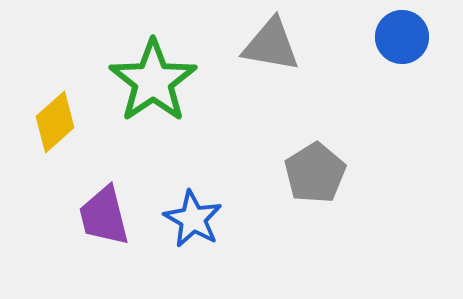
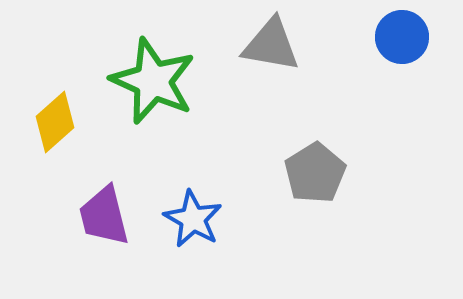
green star: rotated 14 degrees counterclockwise
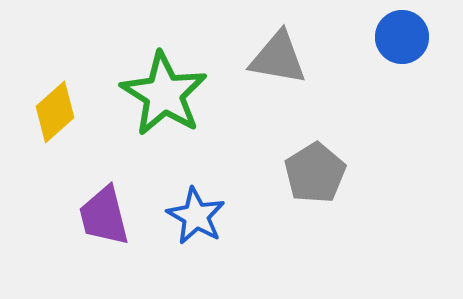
gray triangle: moved 7 px right, 13 px down
green star: moved 11 px right, 13 px down; rotated 8 degrees clockwise
yellow diamond: moved 10 px up
blue star: moved 3 px right, 3 px up
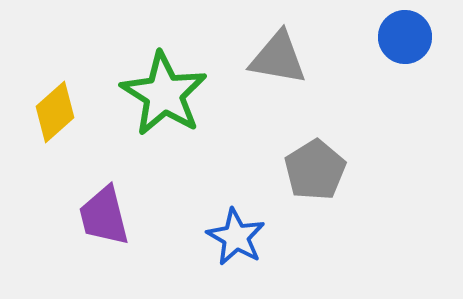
blue circle: moved 3 px right
gray pentagon: moved 3 px up
blue star: moved 40 px right, 21 px down
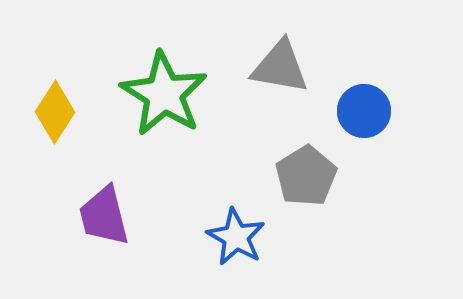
blue circle: moved 41 px left, 74 px down
gray triangle: moved 2 px right, 9 px down
yellow diamond: rotated 16 degrees counterclockwise
gray pentagon: moved 9 px left, 6 px down
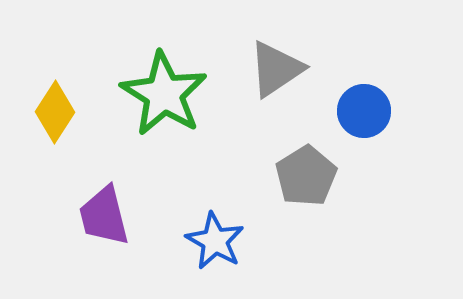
gray triangle: moved 4 px left, 2 px down; rotated 44 degrees counterclockwise
blue star: moved 21 px left, 4 px down
